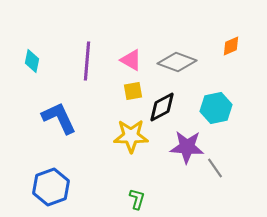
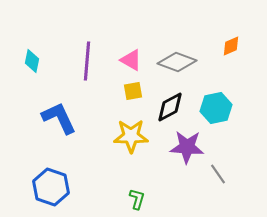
black diamond: moved 8 px right
gray line: moved 3 px right, 6 px down
blue hexagon: rotated 21 degrees counterclockwise
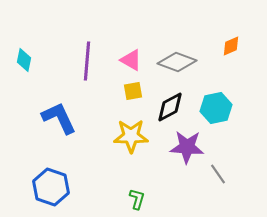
cyan diamond: moved 8 px left, 1 px up
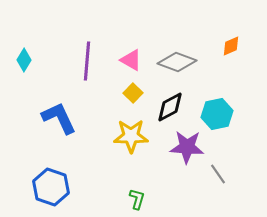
cyan diamond: rotated 20 degrees clockwise
yellow square: moved 2 px down; rotated 36 degrees counterclockwise
cyan hexagon: moved 1 px right, 6 px down
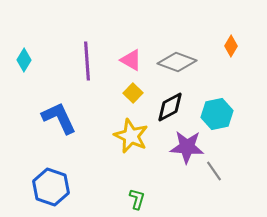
orange diamond: rotated 35 degrees counterclockwise
purple line: rotated 9 degrees counterclockwise
yellow star: rotated 24 degrees clockwise
gray line: moved 4 px left, 3 px up
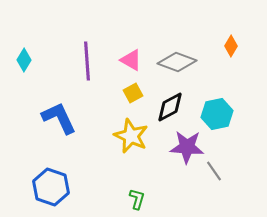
yellow square: rotated 18 degrees clockwise
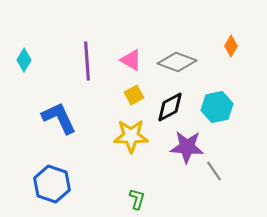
yellow square: moved 1 px right, 2 px down
cyan hexagon: moved 7 px up
yellow star: rotated 24 degrees counterclockwise
blue hexagon: moved 1 px right, 3 px up
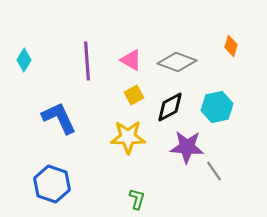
orange diamond: rotated 15 degrees counterclockwise
yellow star: moved 3 px left, 1 px down
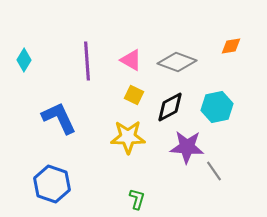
orange diamond: rotated 65 degrees clockwise
yellow square: rotated 36 degrees counterclockwise
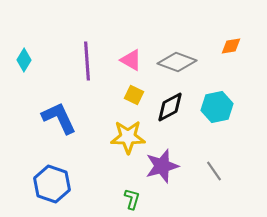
purple star: moved 25 px left, 19 px down; rotated 20 degrees counterclockwise
green L-shape: moved 5 px left
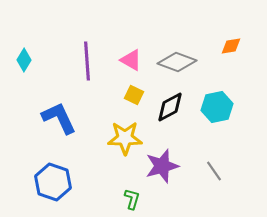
yellow star: moved 3 px left, 1 px down
blue hexagon: moved 1 px right, 2 px up
